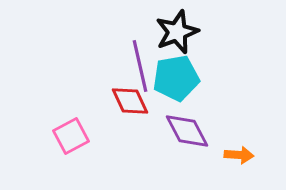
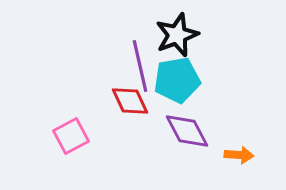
black star: moved 3 px down
cyan pentagon: moved 1 px right, 2 px down
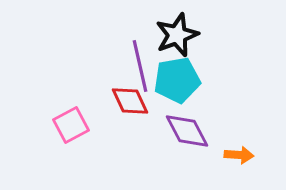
pink square: moved 11 px up
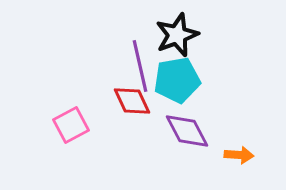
red diamond: moved 2 px right
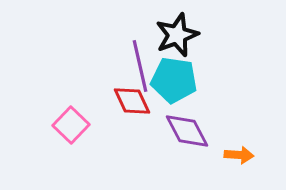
cyan pentagon: moved 3 px left; rotated 18 degrees clockwise
pink square: rotated 18 degrees counterclockwise
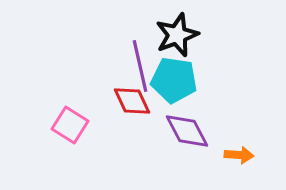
pink square: moved 1 px left; rotated 12 degrees counterclockwise
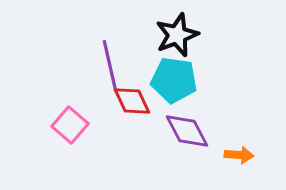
purple line: moved 30 px left
pink square: rotated 9 degrees clockwise
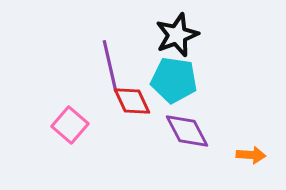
orange arrow: moved 12 px right
